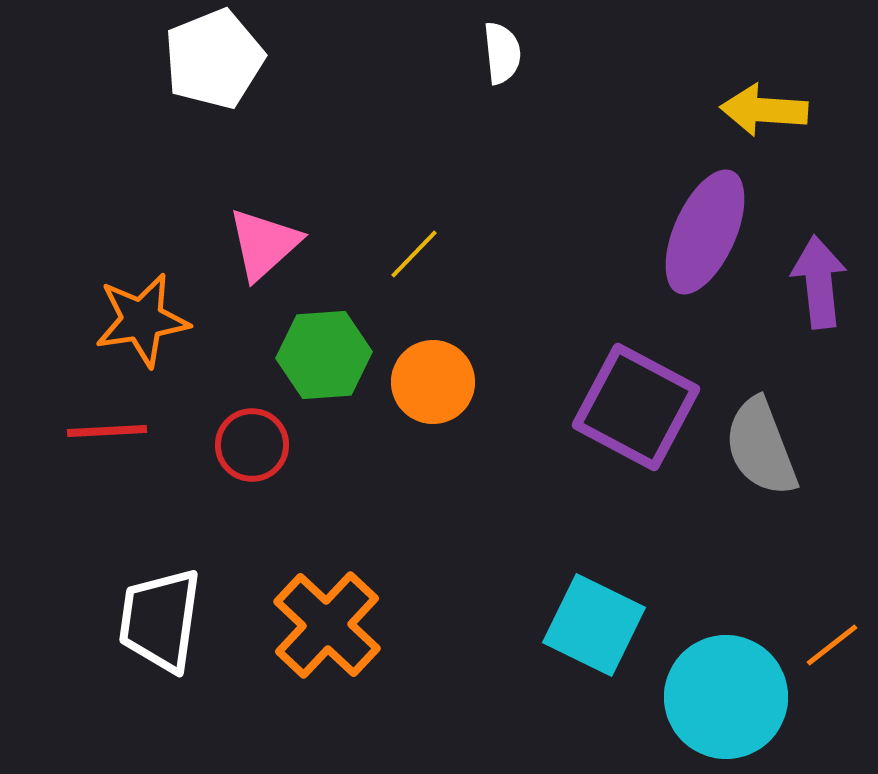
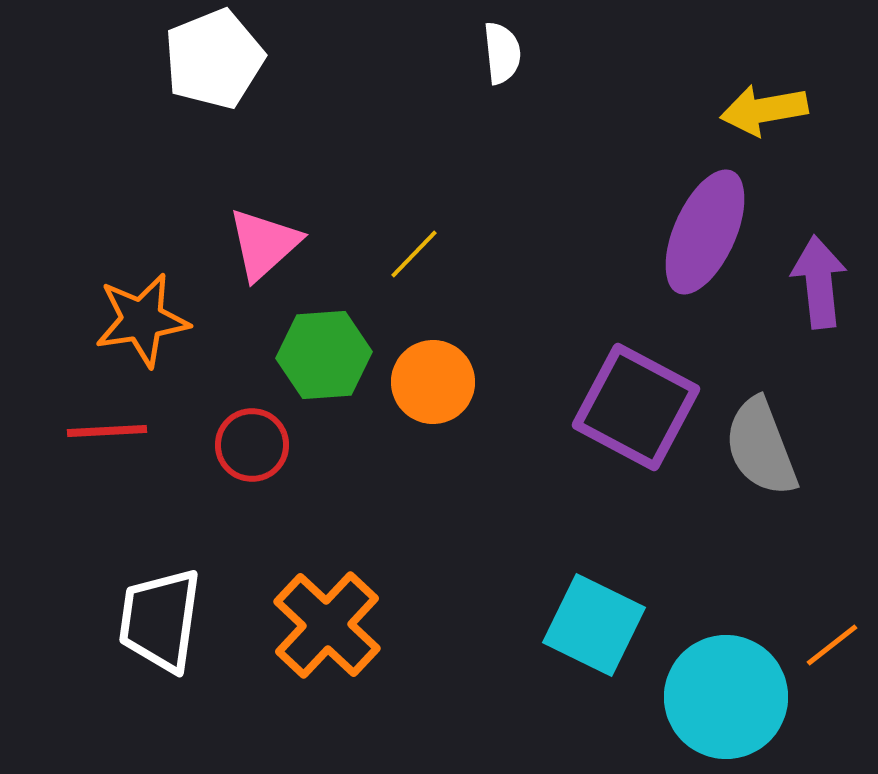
yellow arrow: rotated 14 degrees counterclockwise
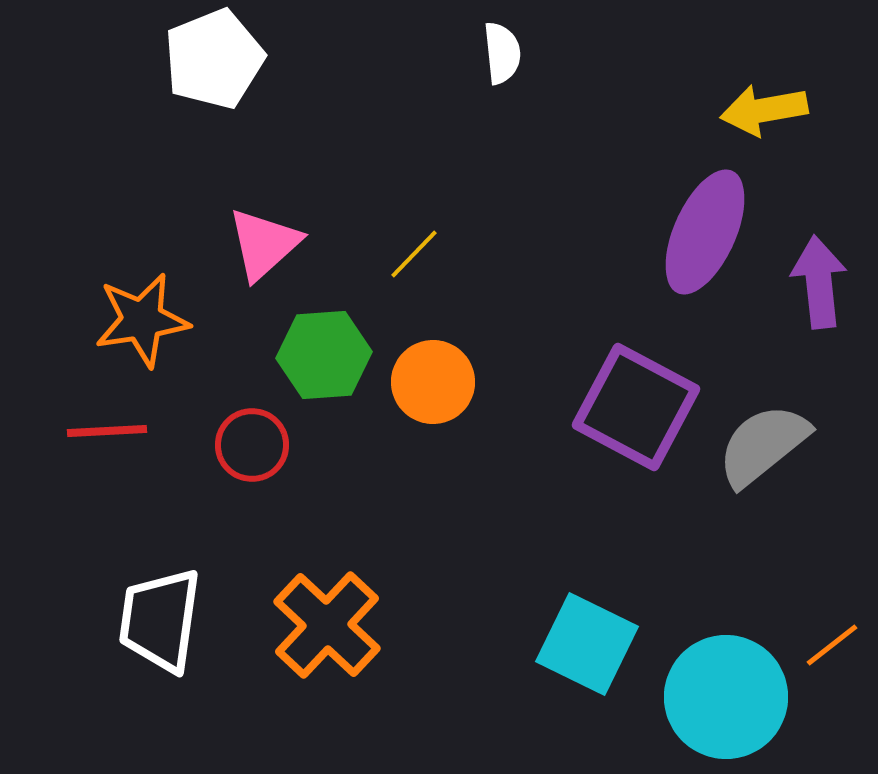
gray semicircle: moved 2 px right, 2 px up; rotated 72 degrees clockwise
cyan square: moved 7 px left, 19 px down
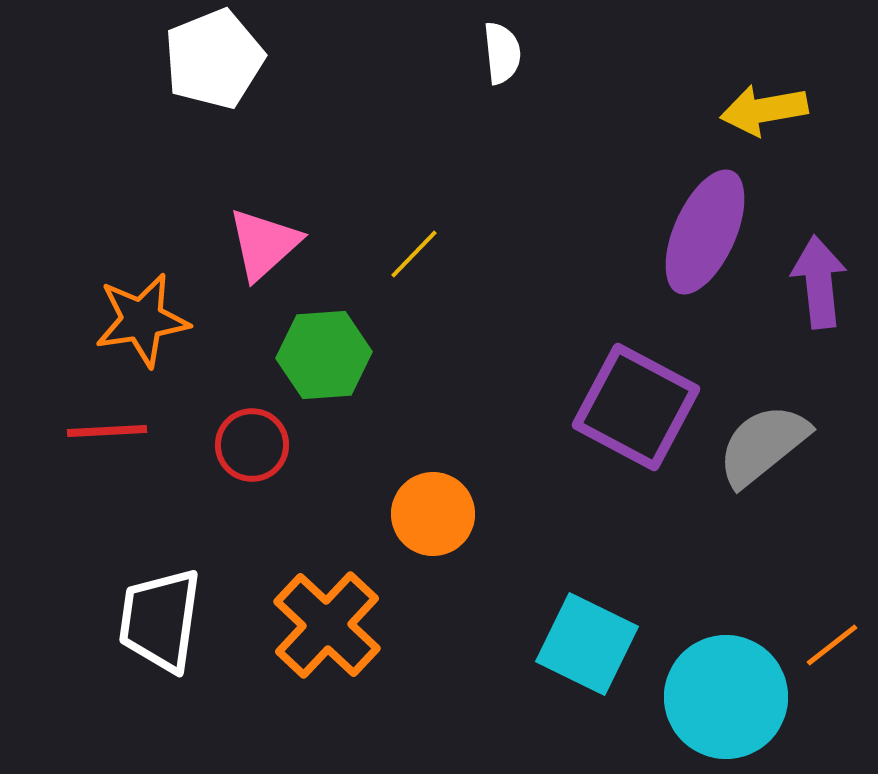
orange circle: moved 132 px down
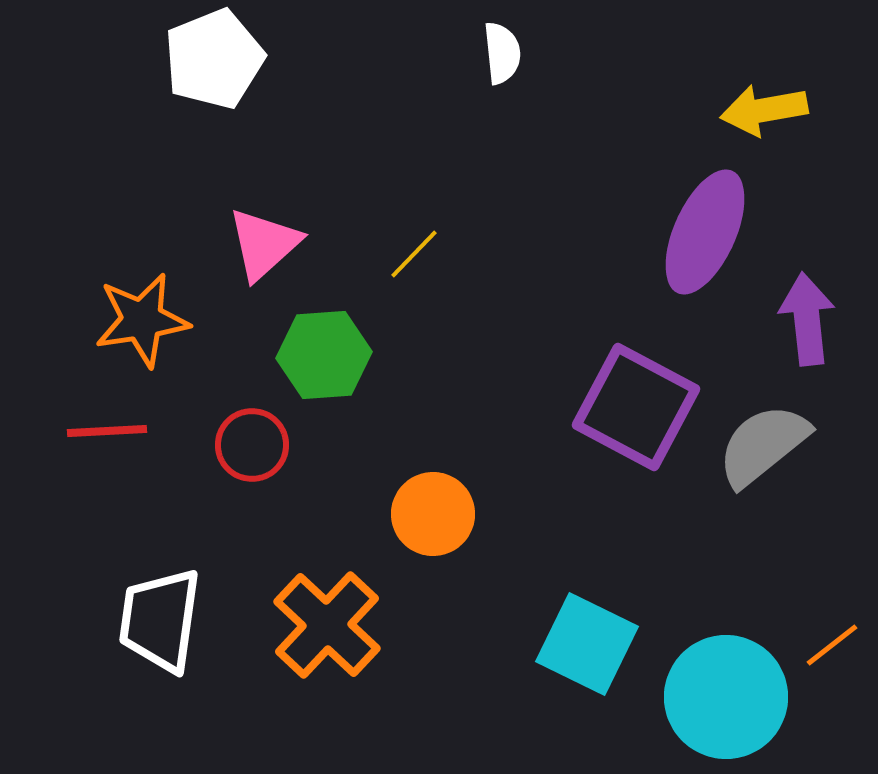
purple arrow: moved 12 px left, 37 px down
